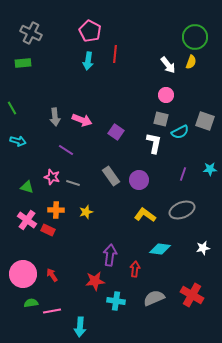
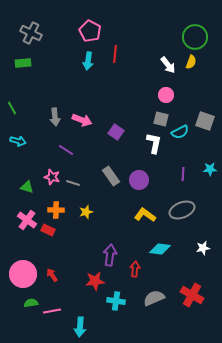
purple line at (183, 174): rotated 16 degrees counterclockwise
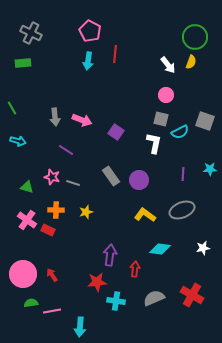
red star at (95, 281): moved 2 px right, 1 px down
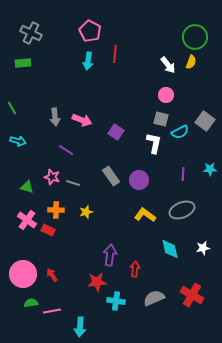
gray square at (205, 121): rotated 18 degrees clockwise
cyan diamond at (160, 249): moved 10 px right; rotated 70 degrees clockwise
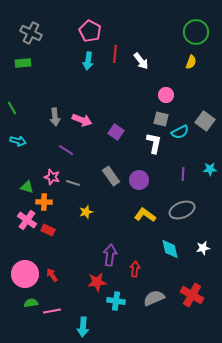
green circle at (195, 37): moved 1 px right, 5 px up
white arrow at (168, 65): moved 27 px left, 4 px up
orange cross at (56, 210): moved 12 px left, 8 px up
pink circle at (23, 274): moved 2 px right
cyan arrow at (80, 327): moved 3 px right
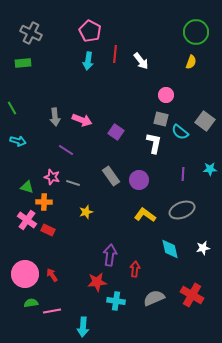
cyan semicircle at (180, 132): rotated 66 degrees clockwise
